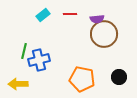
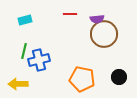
cyan rectangle: moved 18 px left, 5 px down; rotated 24 degrees clockwise
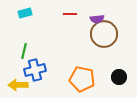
cyan rectangle: moved 7 px up
blue cross: moved 4 px left, 10 px down
yellow arrow: moved 1 px down
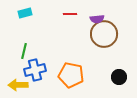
orange pentagon: moved 11 px left, 4 px up
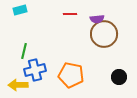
cyan rectangle: moved 5 px left, 3 px up
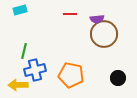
black circle: moved 1 px left, 1 px down
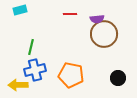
green line: moved 7 px right, 4 px up
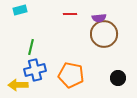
purple semicircle: moved 2 px right, 1 px up
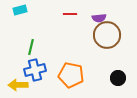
brown circle: moved 3 px right, 1 px down
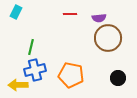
cyan rectangle: moved 4 px left, 2 px down; rotated 48 degrees counterclockwise
brown circle: moved 1 px right, 3 px down
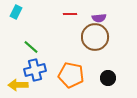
brown circle: moved 13 px left, 1 px up
green line: rotated 63 degrees counterclockwise
black circle: moved 10 px left
